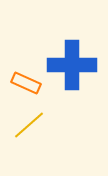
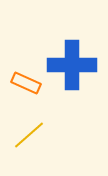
yellow line: moved 10 px down
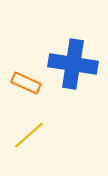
blue cross: moved 1 px right, 1 px up; rotated 9 degrees clockwise
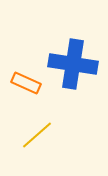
yellow line: moved 8 px right
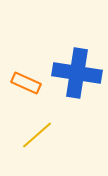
blue cross: moved 4 px right, 9 px down
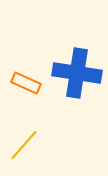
yellow line: moved 13 px left, 10 px down; rotated 8 degrees counterclockwise
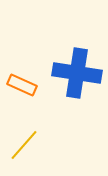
orange rectangle: moved 4 px left, 2 px down
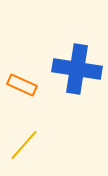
blue cross: moved 4 px up
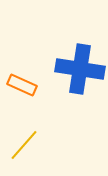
blue cross: moved 3 px right
